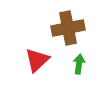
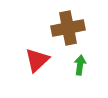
green arrow: moved 1 px right, 1 px down
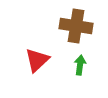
brown cross: moved 8 px right, 2 px up; rotated 20 degrees clockwise
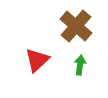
brown cross: rotated 32 degrees clockwise
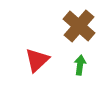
brown cross: moved 3 px right
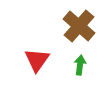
red triangle: rotated 12 degrees counterclockwise
